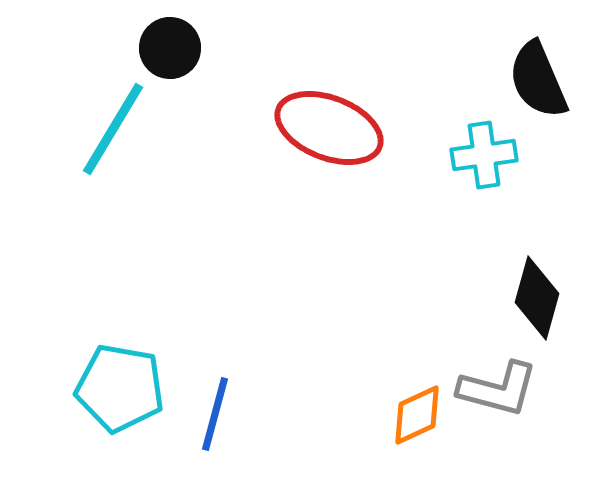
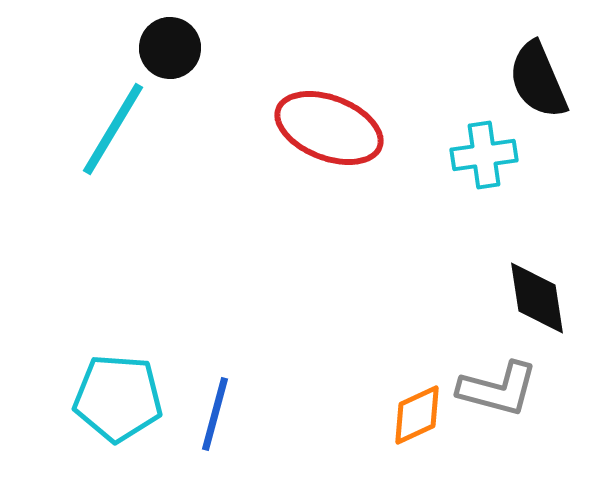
black diamond: rotated 24 degrees counterclockwise
cyan pentagon: moved 2 px left, 10 px down; rotated 6 degrees counterclockwise
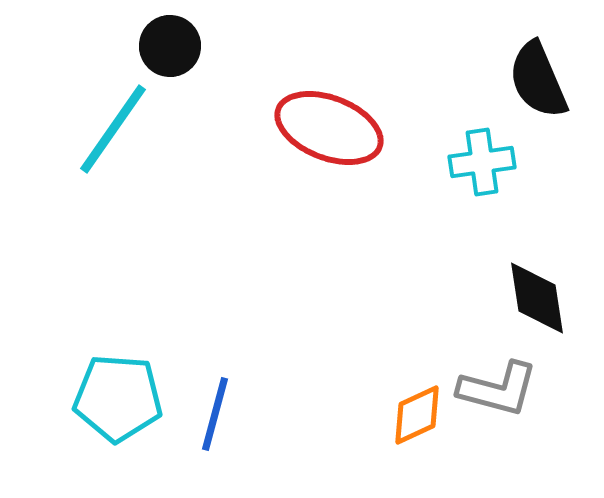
black circle: moved 2 px up
cyan line: rotated 4 degrees clockwise
cyan cross: moved 2 px left, 7 px down
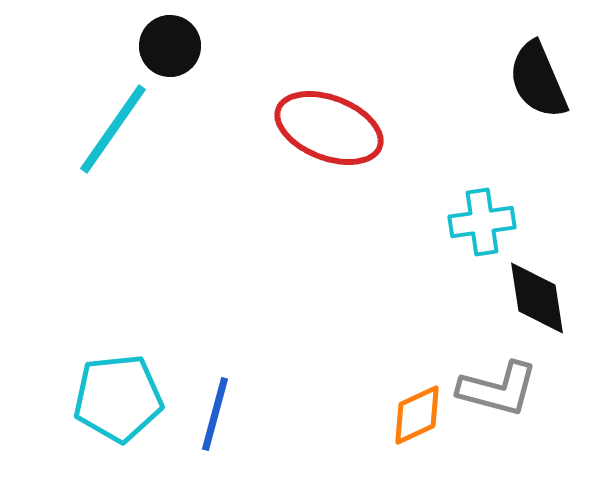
cyan cross: moved 60 px down
cyan pentagon: rotated 10 degrees counterclockwise
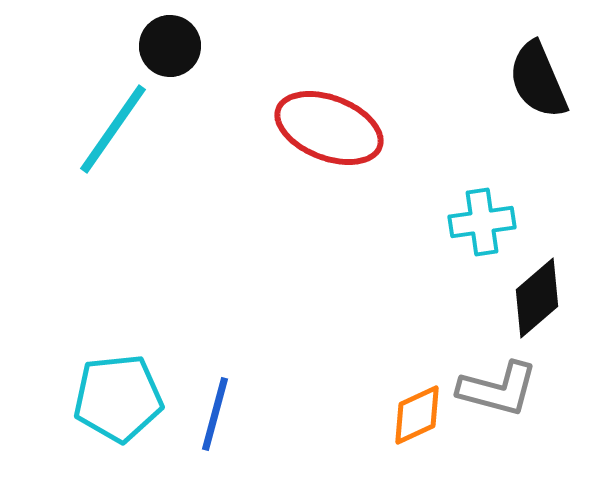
black diamond: rotated 58 degrees clockwise
